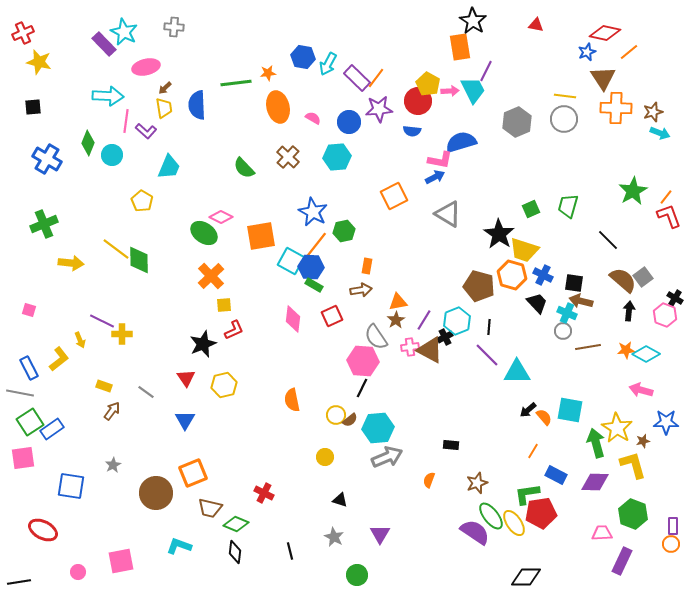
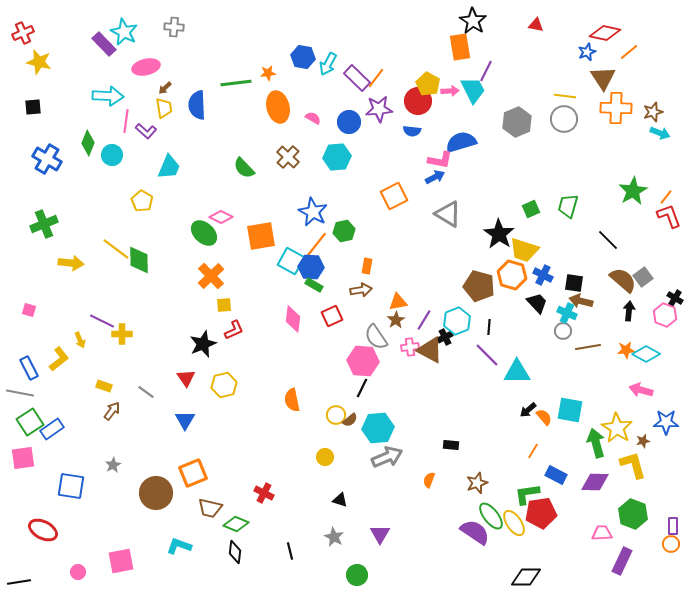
green ellipse at (204, 233): rotated 8 degrees clockwise
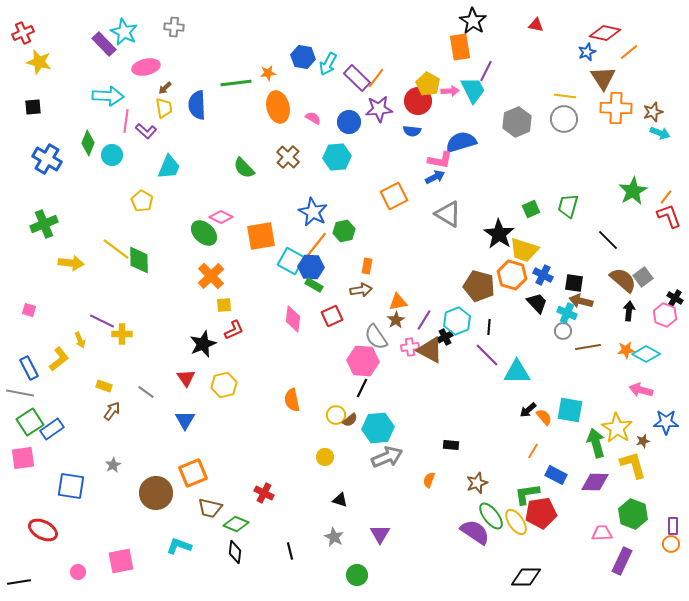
yellow ellipse at (514, 523): moved 2 px right, 1 px up
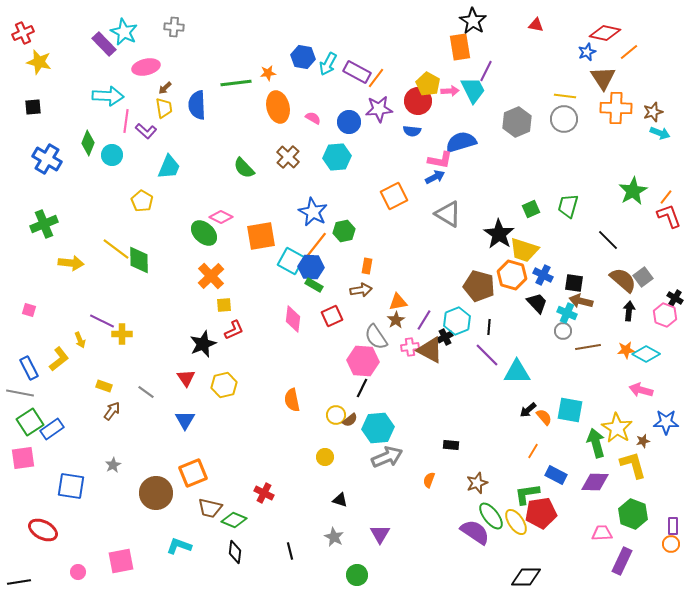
purple rectangle at (357, 78): moved 6 px up; rotated 16 degrees counterclockwise
green diamond at (236, 524): moved 2 px left, 4 px up
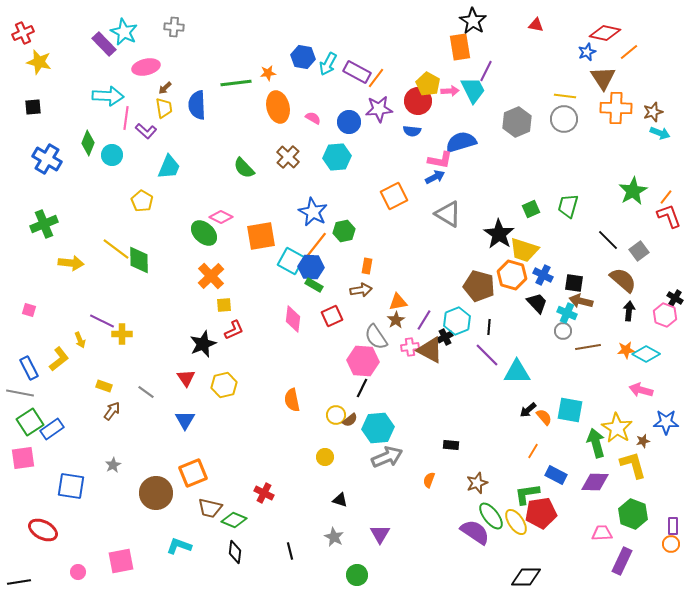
pink line at (126, 121): moved 3 px up
gray square at (643, 277): moved 4 px left, 26 px up
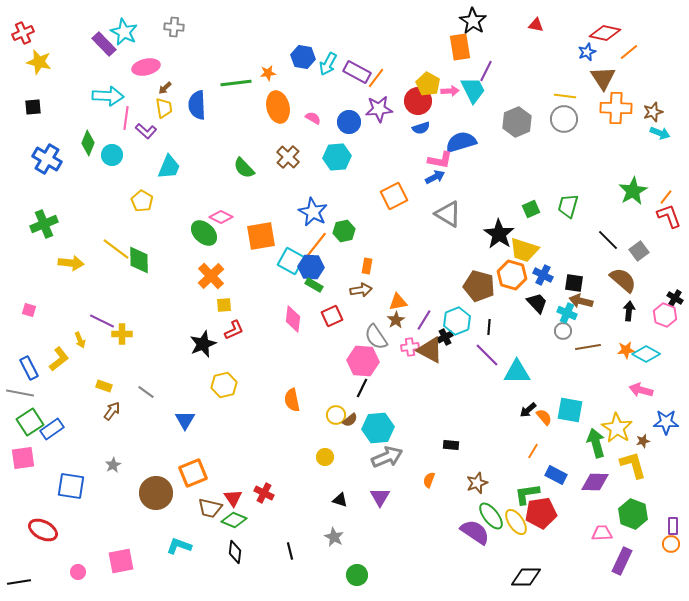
blue semicircle at (412, 131): moved 9 px right, 3 px up; rotated 24 degrees counterclockwise
red triangle at (186, 378): moved 47 px right, 120 px down
purple triangle at (380, 534): moved 37 px up
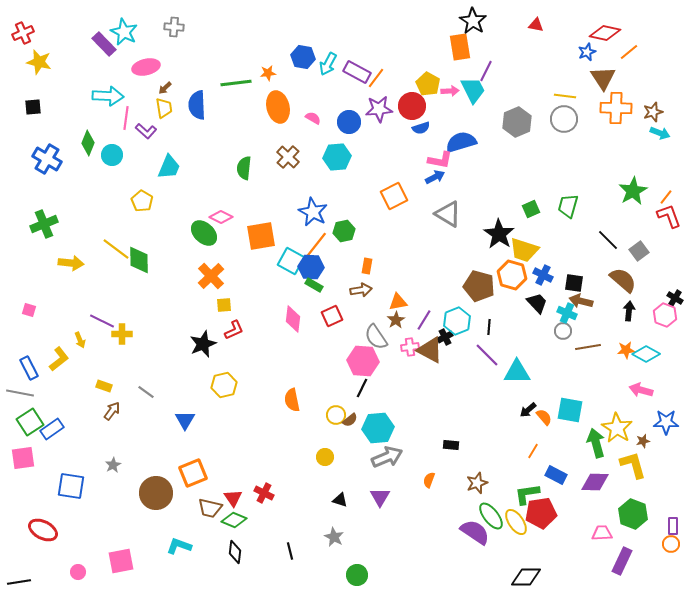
red circle at (418, 101): moved 6 px left, 5 px down
green semicircle at (244, 168): rotated 50 degrees clockwise
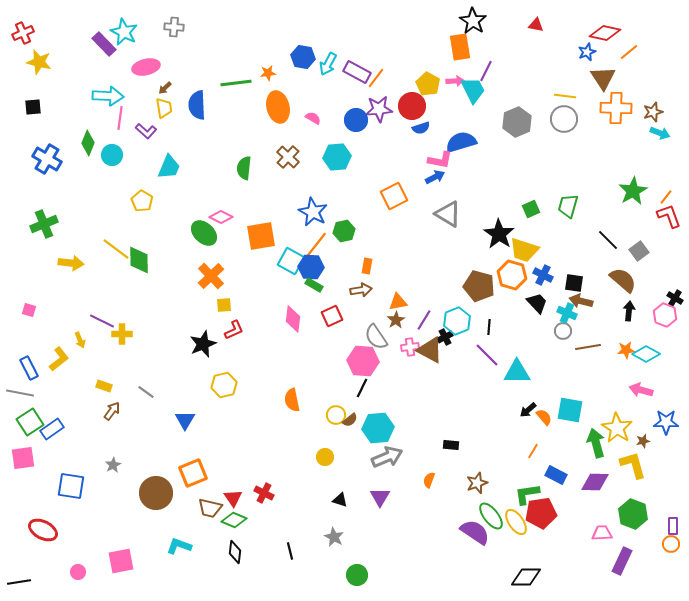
pink arrow at (450, 91): moved 5 px right, 10 px up
pink line at (126, 118): moved 6 px left
blue circle at (349, 122): moved 7 px right, 2 px up
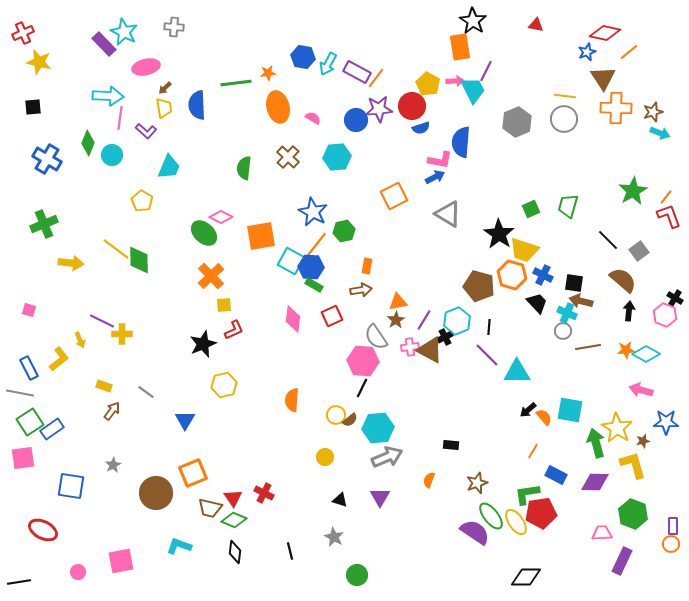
blue semicircle at (461, 142): rotated 68 degrees counterclockwise
orange semicircle at (292, 400): rotated 15 degrees clockwise
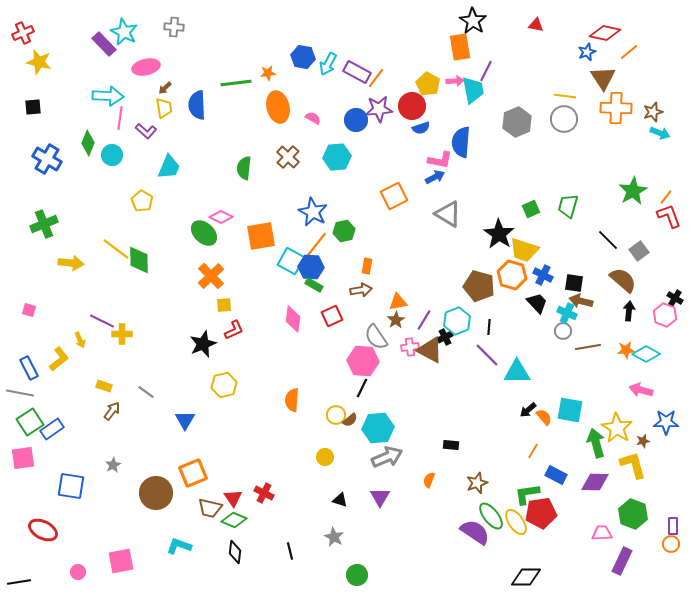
cyan trapezoid at (473, 90): rotated 16 degrees clockwise
